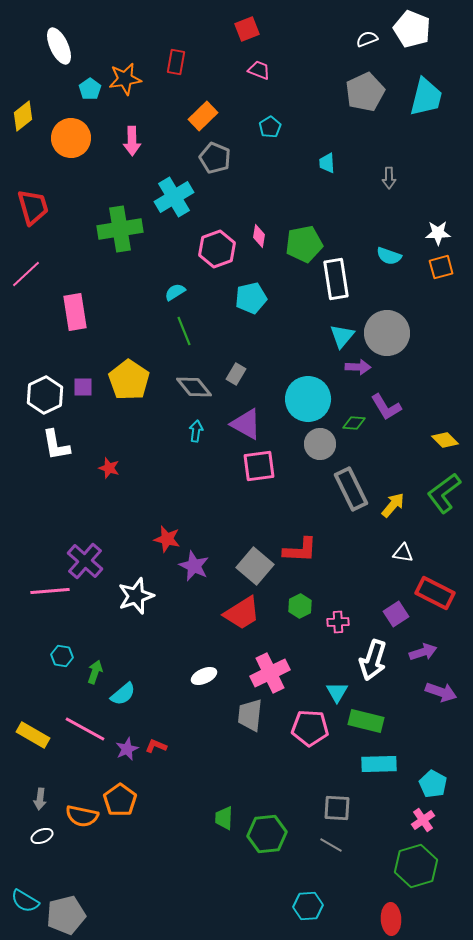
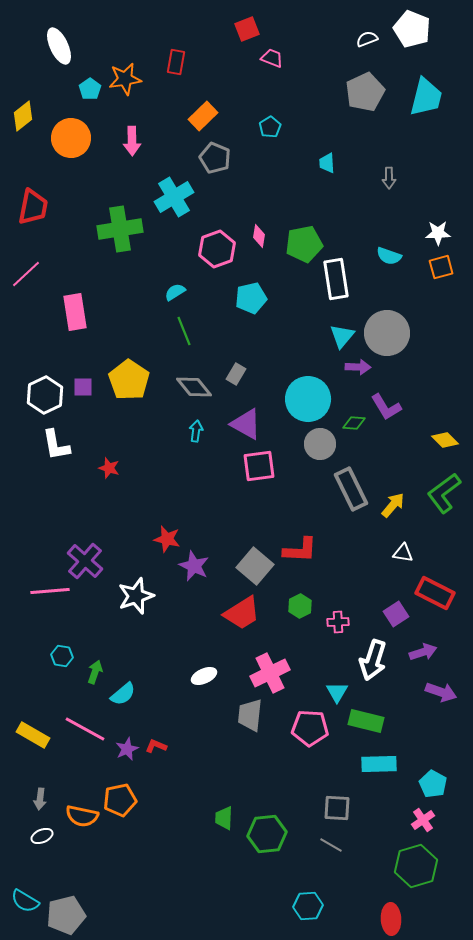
pink trapezoid at (259, 70): moved 13 px right, 12 px up
red trapezoid at (33, 207): rotated 27 degrees clockwise
orange pentagon at (120, 800): rotated 24 degrees clockwise
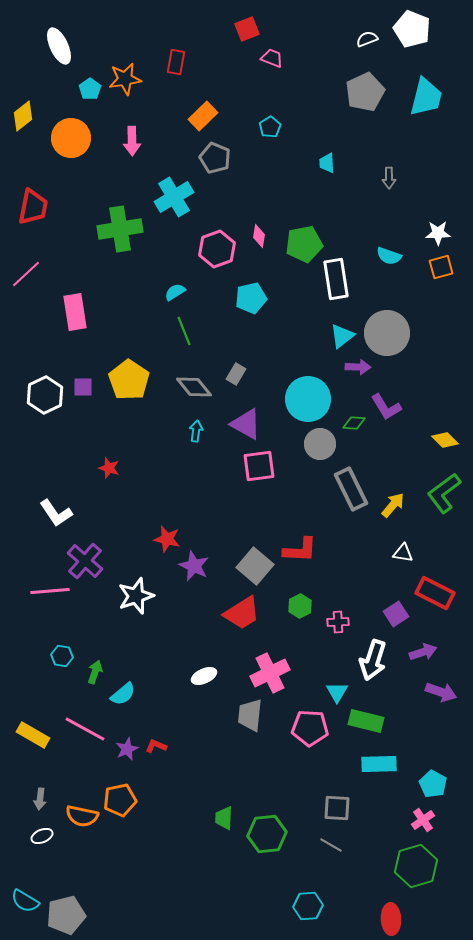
cyan triangle at (342, 336): rotated 12 degrees clockwise
white L-shape at (56, 445): moved 68 px down; rotated 24 degrees counterclockwise
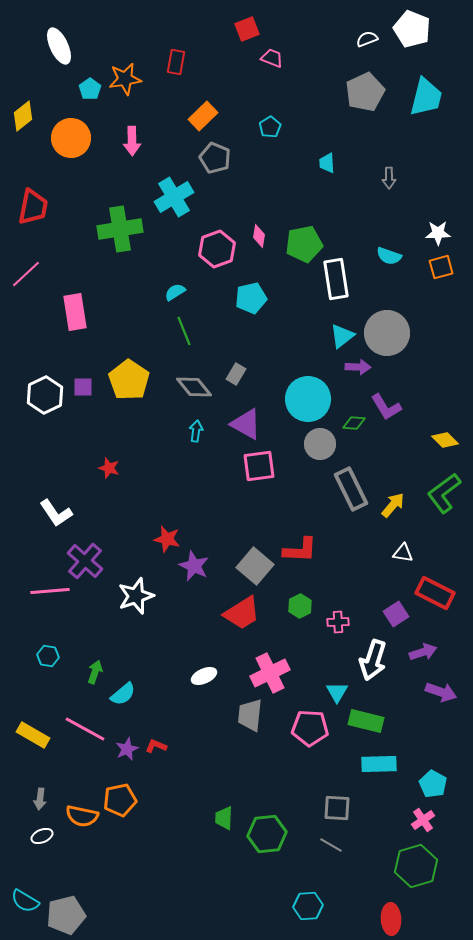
cyan hexagon at (62, 656): moved 14 px left
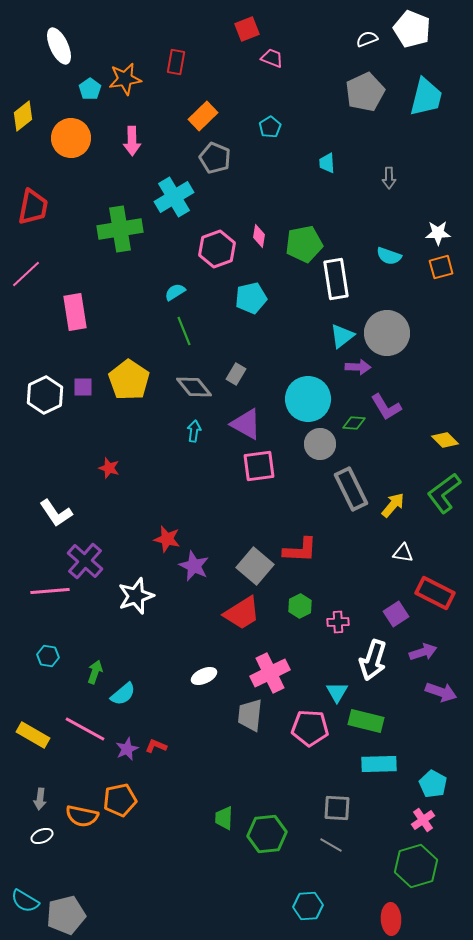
cyan arrow at (196, 431): moved 2 px left
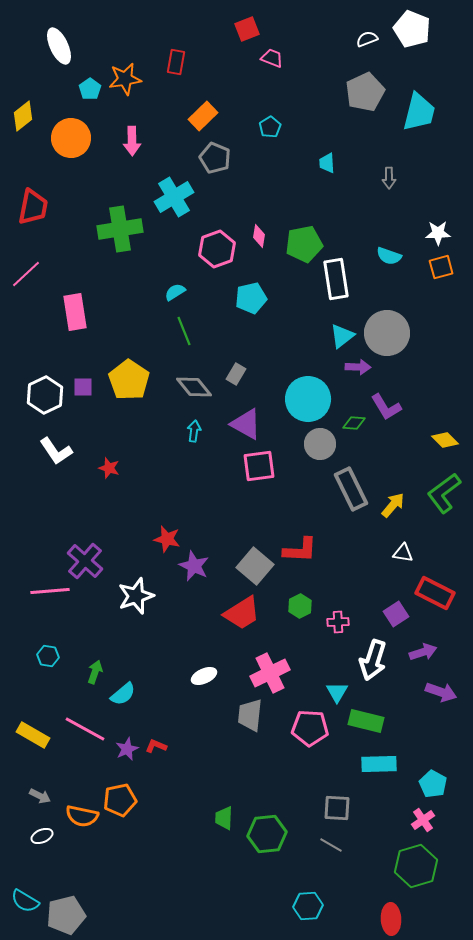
cyan trapezoid at (426, 97): moved 7 px left, 15 px down
white L-shape at (56, 513): moved 62 px up
gray arrow at (40, 799): moved 3 px up; rotated 70 degrees counterclockwise
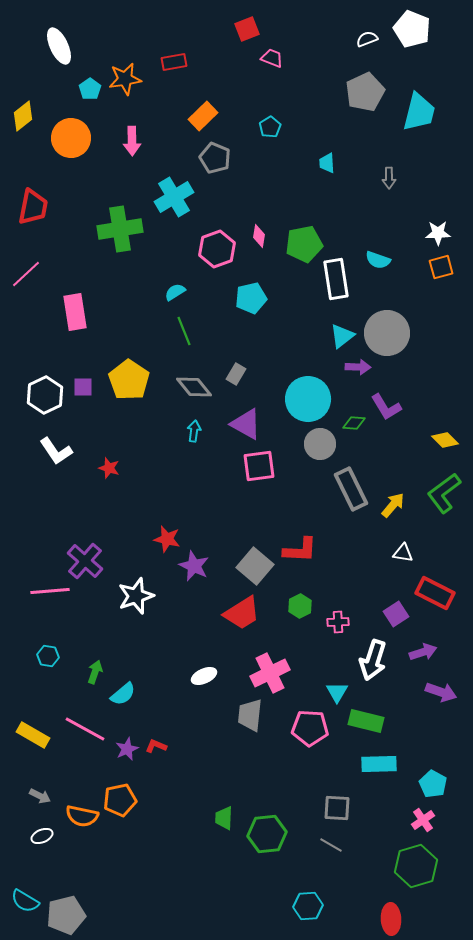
red rectangle at (176, 62): moved 2 px left; rotated 70 degrees clockwise
cyan semicircle at (389, 256): moved 11 px left, 4 px down
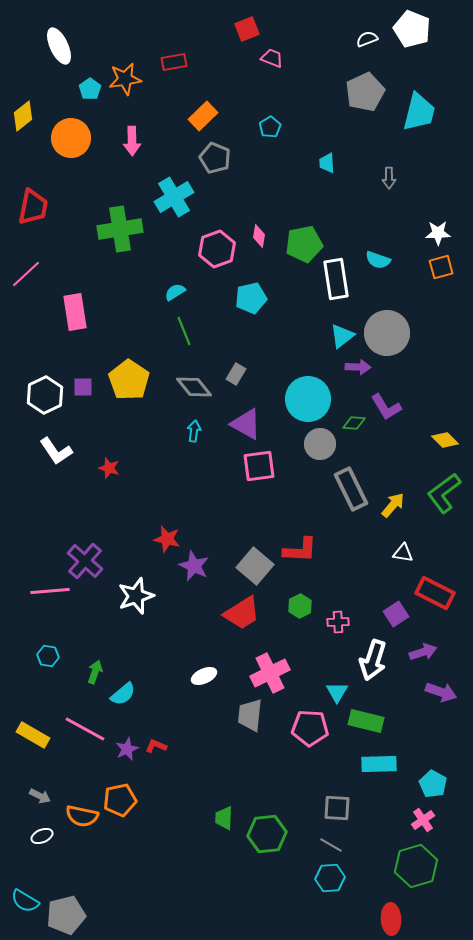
cyan hexagon at (308, 906): moved 22 px right, 28 px up
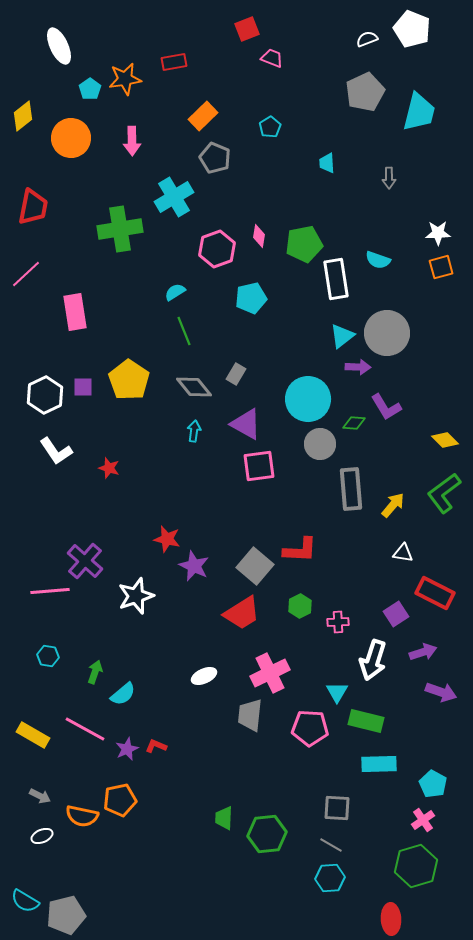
gray rectangle at (351, 489): rotated 21 degrees clockwise
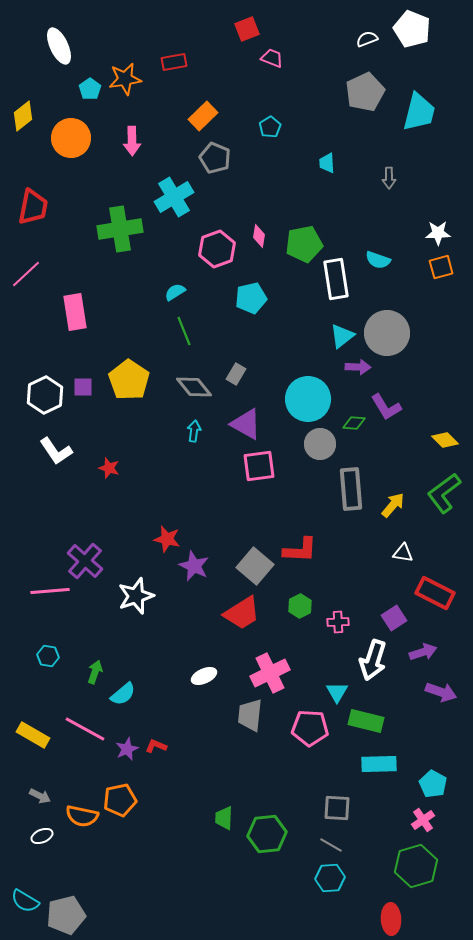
purple square at (396, 614): moved 2 px left, 4 px down
